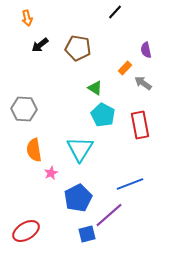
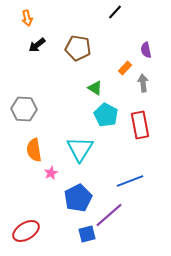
black arrow: moved 3 px left
gray arrow: rotated 48 degrees clockwise
cyan pentagon: moved 3 px right
blue line: moved 3 px up
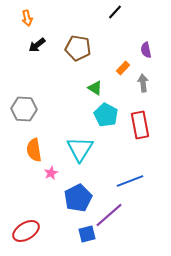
orange rectangle: moved 2 px left
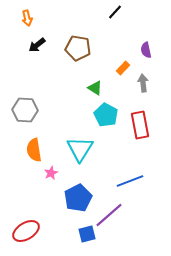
gray hexagon: moved 1 px right, 1 px down
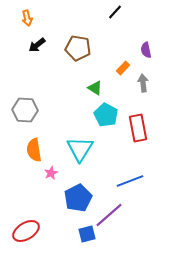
red rectangle: moved 2 px left, 3 px down
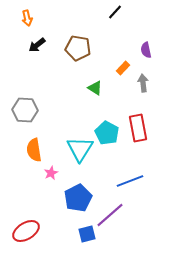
cyan pentagon: moved 1 px right, 18 px down
purple line: moved 1 px right
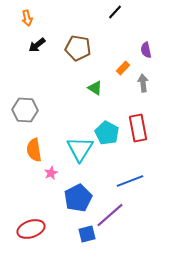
red ellipse: moved 5 px right, 2 px up; rotated 12 degrees clockwise
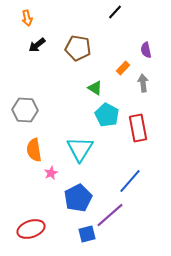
cyan pentagon: moved 18 px up
blue line: rotated 28 degrees counterclockwise
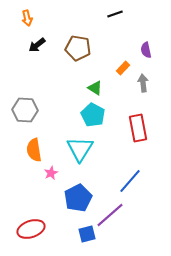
black line: moved 2 px down; rotated 28 degrees clockwise
cyan pentagon: moved 14 px left
